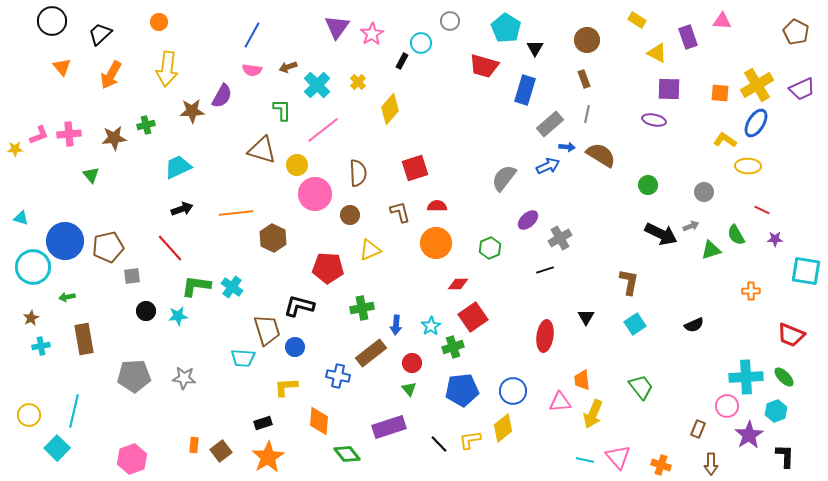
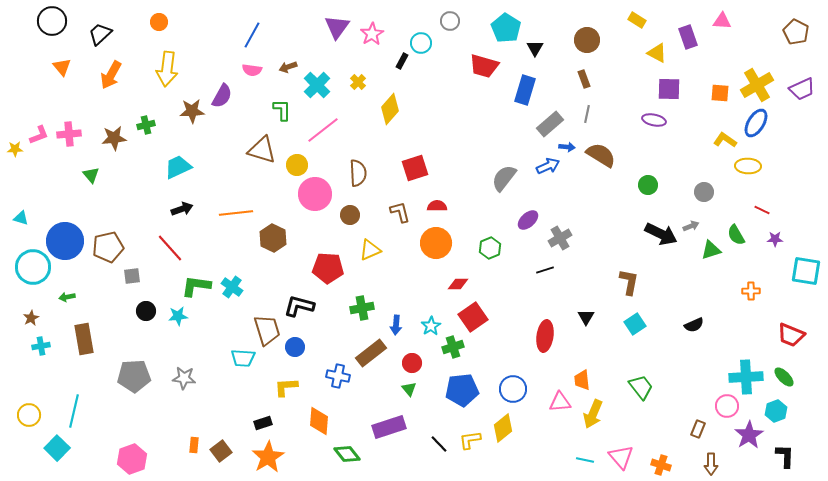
blue circle at (513, 391): moved 2 px up
pink triangle at (618, 457): moved 3 px right
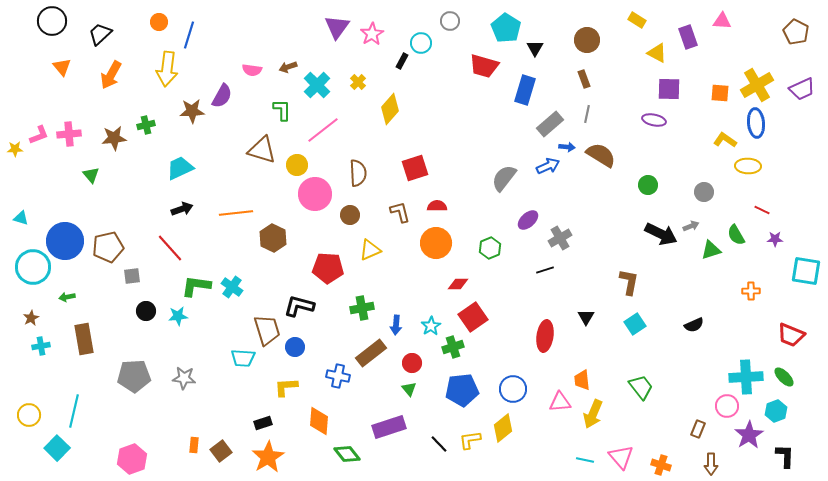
blue line at (252, 35): moved 63 px left; rotated 12 degrees counterclockwise
blue ellipse at (756, 123): rotated 36 degrees counterclockwise
cyan trapezoid at (178, 167): moved 2 px right, 1 px down
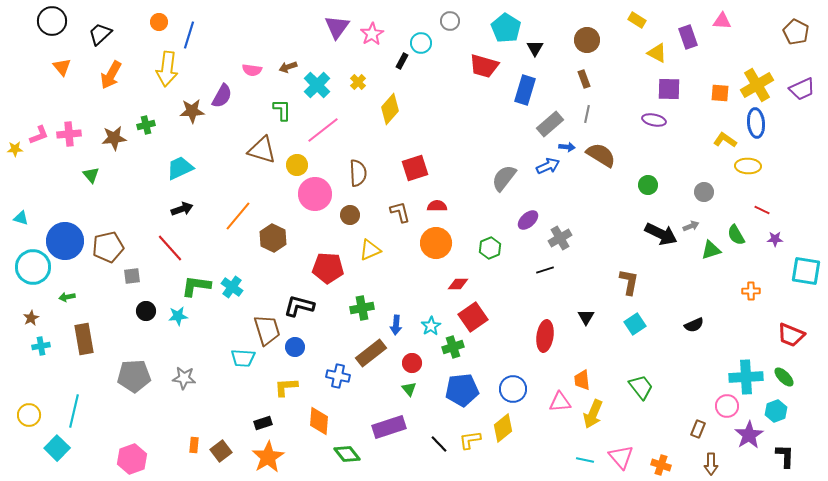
orange line at (236, 213): moved 2 px right, 3 px down; rotated 44 degrees counterclockwise
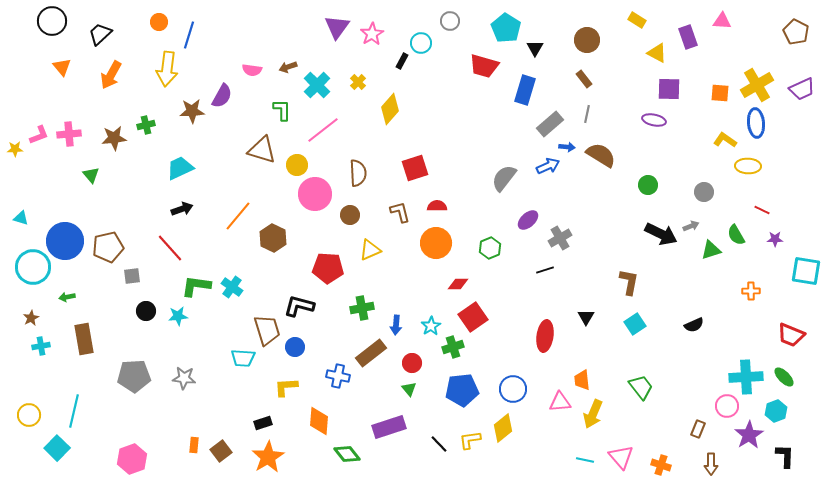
brown rectangle at (584, 79): rotated 18 degrees counterclockwise
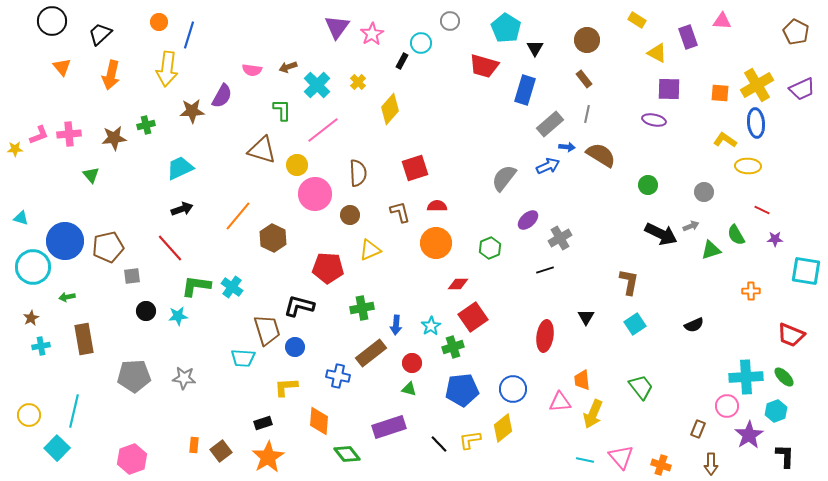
orange arrow at (111, 75): rotated 16 degrees counterclockwise
green triangle at (409, 389): rotated 35 degrees counterclockwise
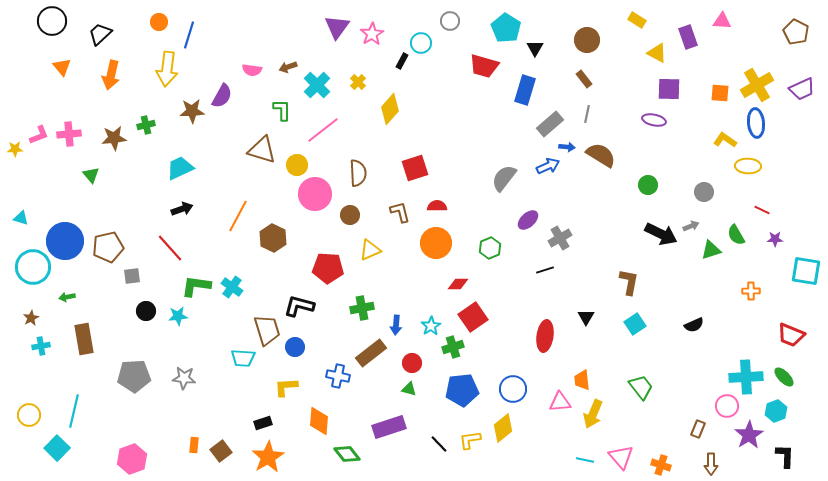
orange line at (238, 216): rotated 12 degrees counterclockwise
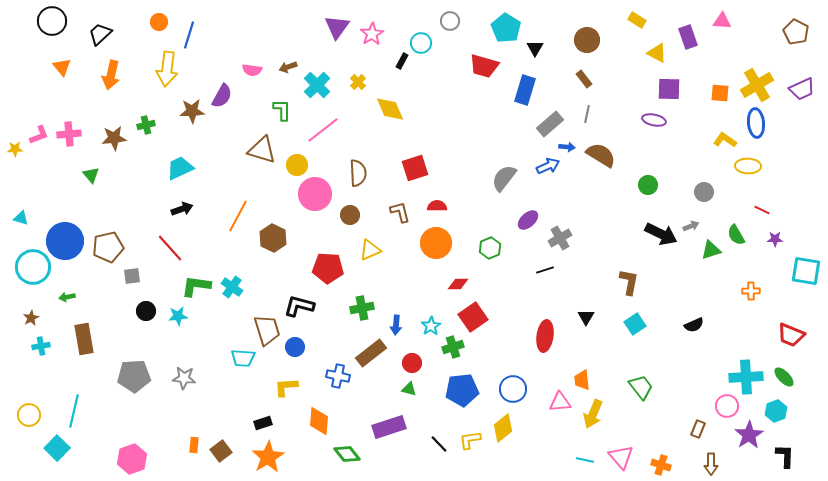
yellow diamond at (390, 109): rotated 64 degrees counterclockwise
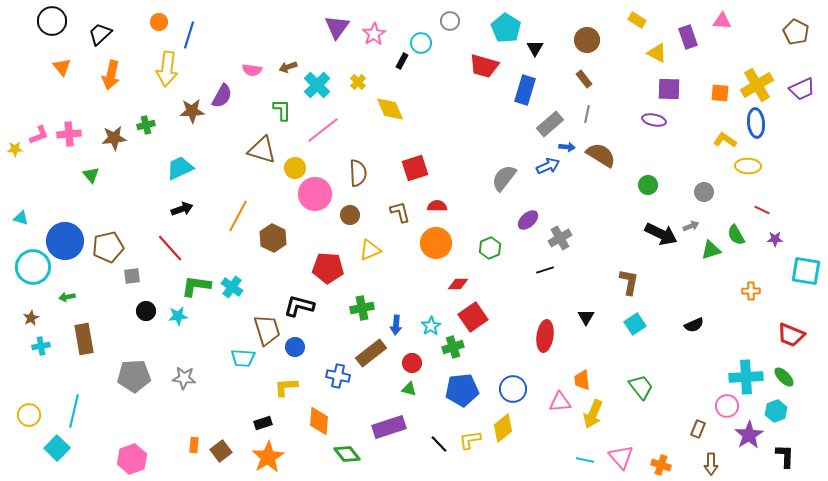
pink star at (372, 34): moved 2 px right
yellow circle at (297, 165): moved 2 px left, 3 px down
